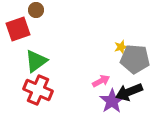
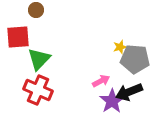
red square: moved 8 px down; rotated 15 degrees clockwise
yellow star: moved 1 px left
green triangle: moved 3 px right, 2 px up; rotated 10 degrees counterclockwise
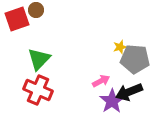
red square: moved 1 px left, 18 px up; rotated 15 degrees counterclockwise
